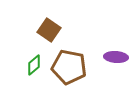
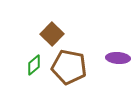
brown square: moved 3 px right, 4 px down; rotated 10 degrees clockwise
purple ellipse: moved 2 px right, 1 px down
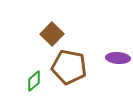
green diamond: moved 16 px down
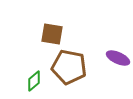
brown square: rotated 35 degrees counterclockwise
purple ellipse: rotated 20 degrees clockwise
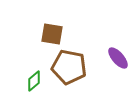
purple ellipse: rotated 25 degrees clockwise
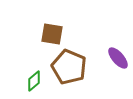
brown pentagon: rotated 12 degrees clockwise
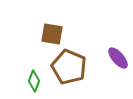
green diamond: rotated 30 degrees counterclockwise
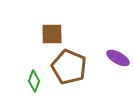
brown square: rotated 10 degrees counterclockwise
purple ellipse: rotated 20 degrees counterclockwise
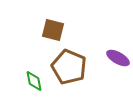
brown square: moved 1 px right, 4 px up; rotated 15 degrees clockwise
green diamond: rotated 30 degrees counterclockwise
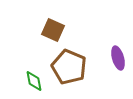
brown square: rotated 10 degrees clockwise
purple ellipse: rotated 45 degrees clockwise
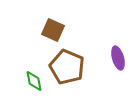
brown pentagon: moved 2 px left
